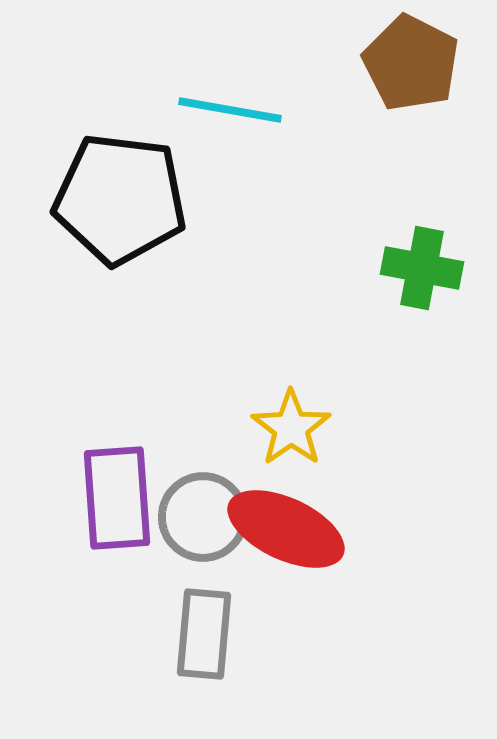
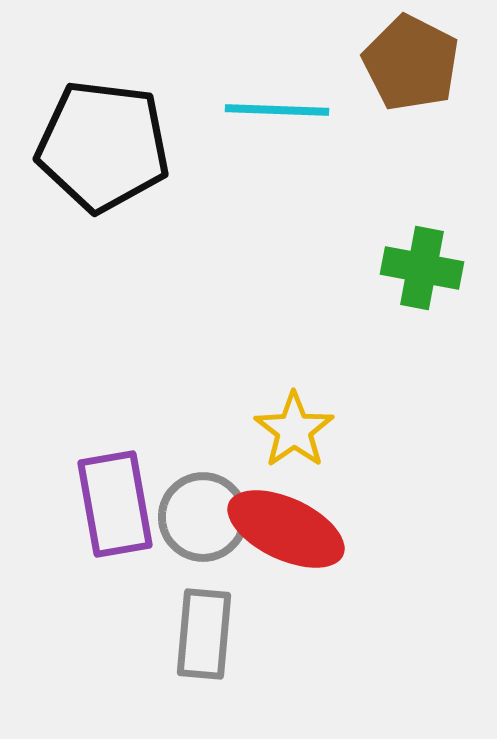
cyan line: moved 47 px right; rotated 8 degrees counterclockwise
black pentagon: moved 17 px left, 53 px up
yellow star: moved 3 px right, 2 px down
purple rectangle: moved 2 px left, 6 px down; rotated 6 degrees counterclockwise
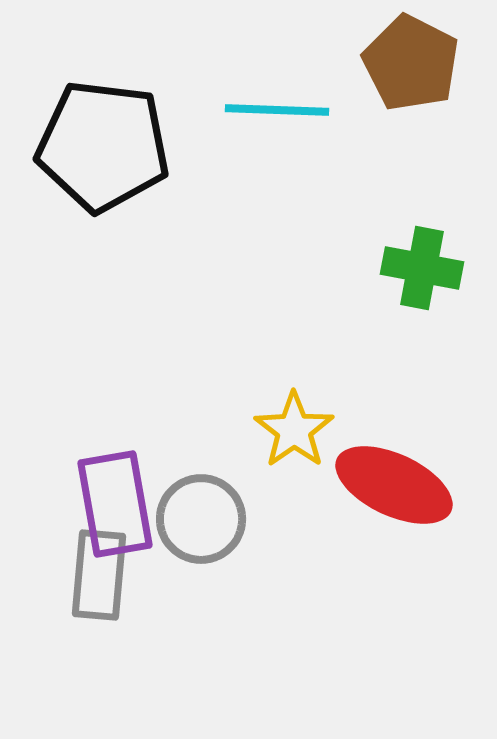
gray circle: moved 2 px left, 2 px down
red ellipse: moved 108 px right, 44 px up
gray rectangle: moved 105 px left, 59 px up
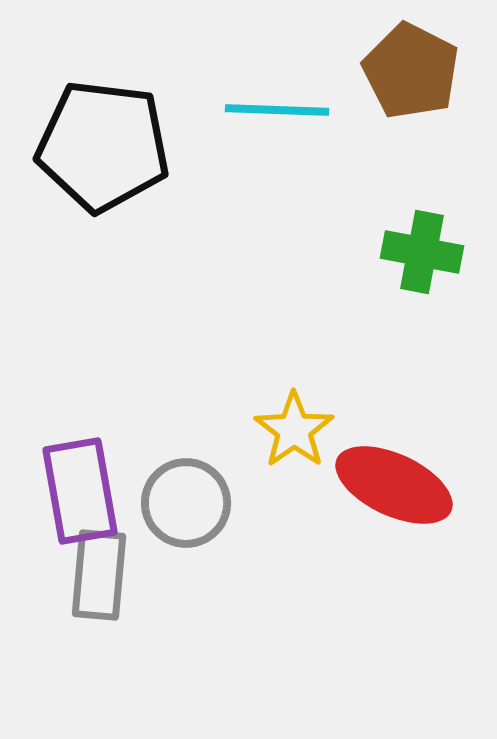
brown pentagon: moved 8 px down
green cross: moved 16 px up
purple rectangle: moved 35 px left, 13 px up
gray circle: moved 15 px left, 16 px up
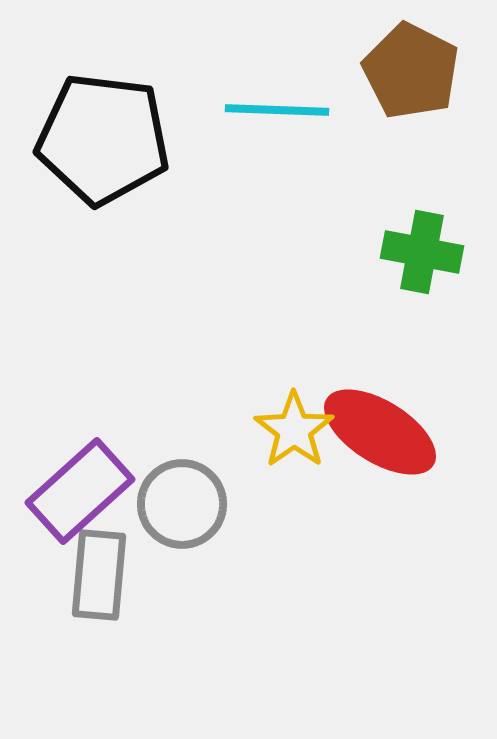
black pentagon: moved 7 px up
red ellipse: moved 14 px left, 53 px up; rotated 7 degrees clockwise
purple rectangle: rotated 58 degrees clockwise
gray circle: moved 4 px left, 1 px down
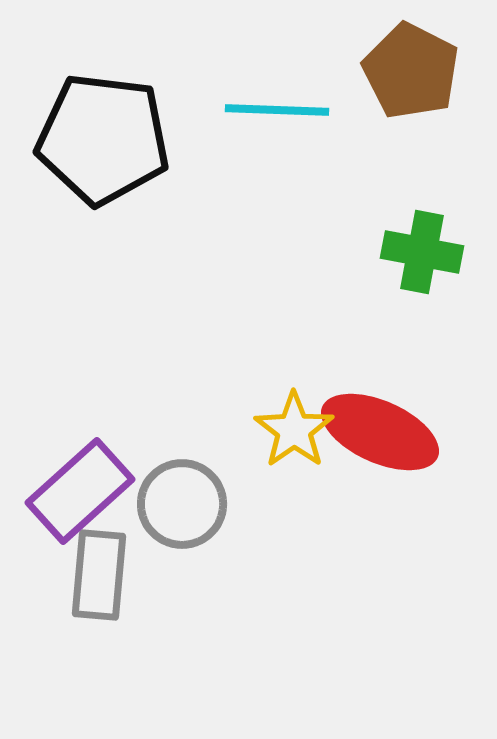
red ellipse: rotated 8 degrees counterclockwise
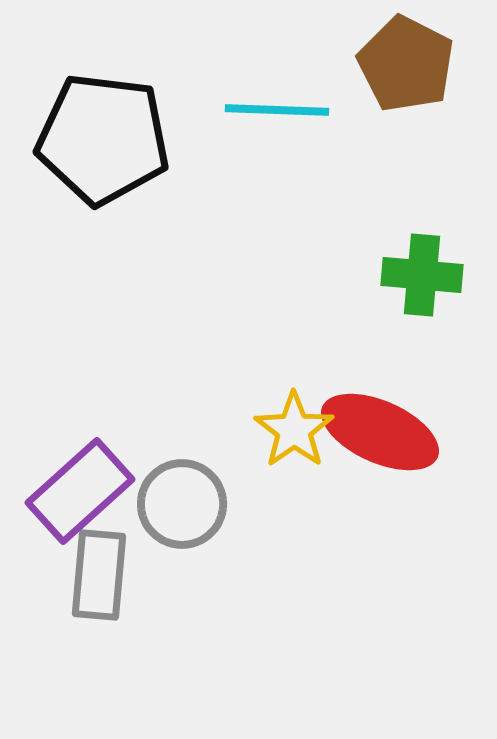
brown pentagon: moved 5 px left, 7 px up
green cross: moved 23 px down; rotated 6 degrees counterclockwise
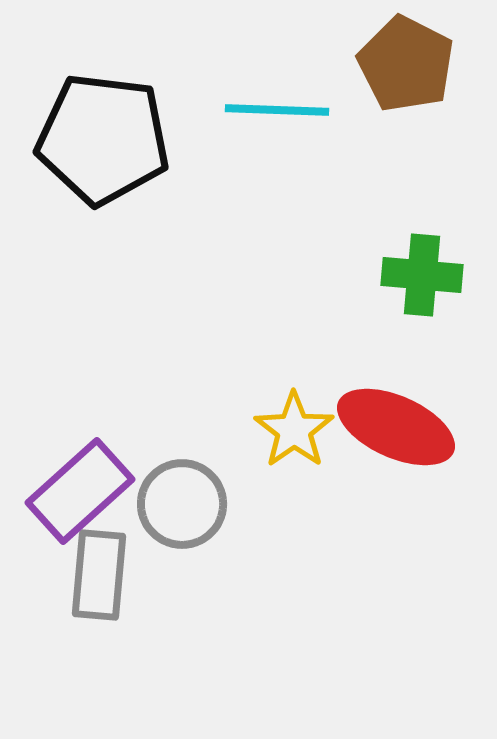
red ellipse: moved 16 px right, 5 px up
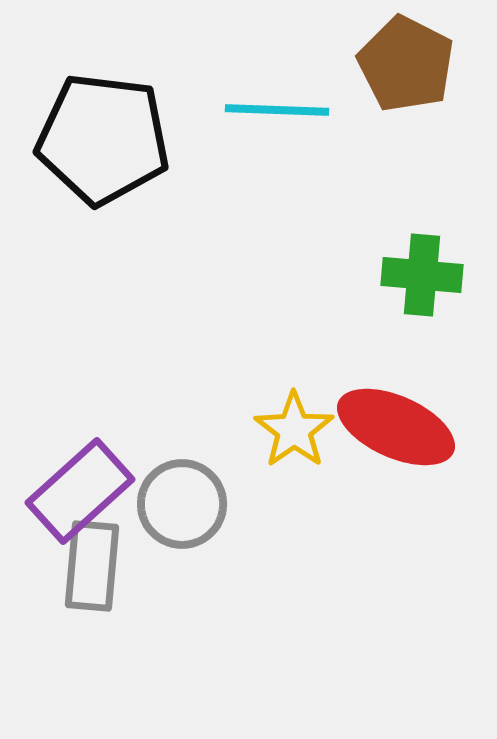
gray rectangle: moved 7 px left, 9 px up
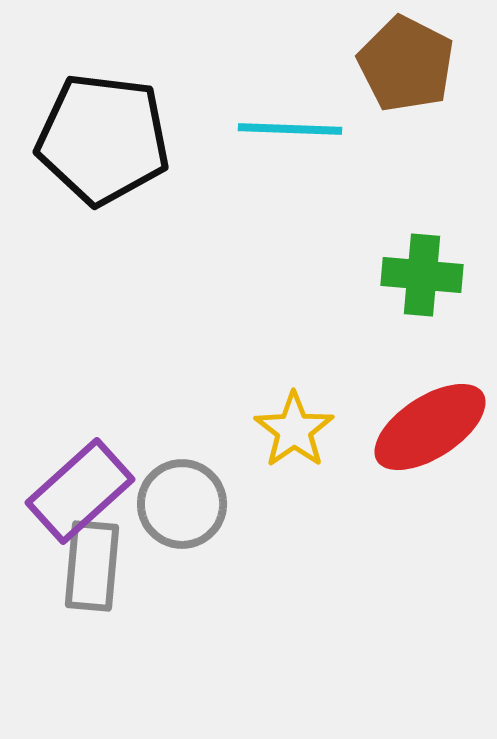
cyan line: moved 13 px right, 19 px down
red ellipse: moved 34 px right; rotated 57 degrees counterclockwise
